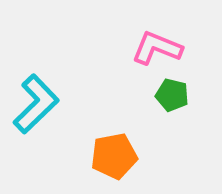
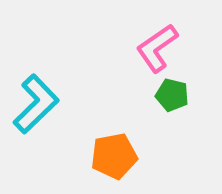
pink L-shape: rotated 57 degrees counterclockwise
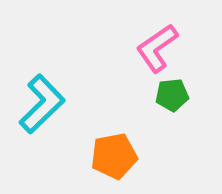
green pentagon: rotated 20 degrees counterclockwise
cyan L-shape: moved 6 px right
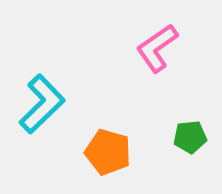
green pentagon: moved 18 px right, 42 px down
orange pentagon: moved 6 px left, 4 px up; rotated 27 degrees clockwise
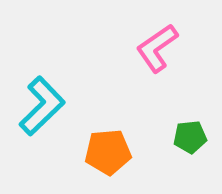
cyan L-shape: moved 2 px down
orange pentagon: rotated 21 degrees counterclockwise
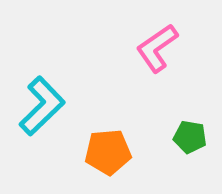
green pentagon: rotated 16 degrees clockwise
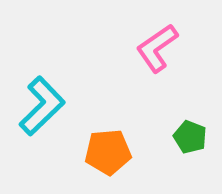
green pentagon: rotated 12 degrees clockwise
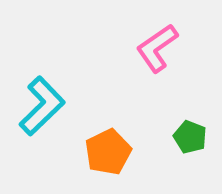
orange pentagon: rotated 21 degrees counterclockwise
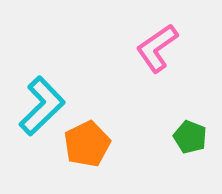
orange pentagon: moved 21 px left, 8 px up
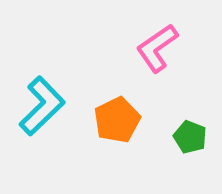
orange pentagon: moved 30 px right, 24 px up
